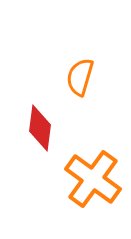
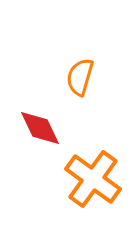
red diamond: rotated 33 degrees counterclockwise
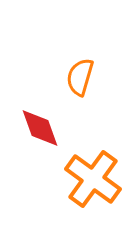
red diamond: rotated 6 degrees clockwise
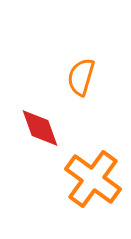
orange semicircle: moved 1 px right
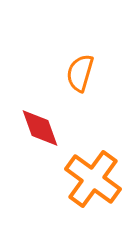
orange semicircle: moved 1 px left, 4 px up
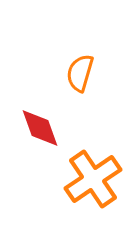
orange cross: rotated 20 degrees clockwise
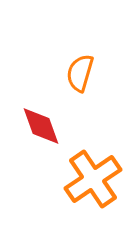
red diamond: moved 1 px right, 2 px up
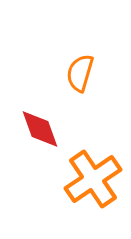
red diamond: moved 1 px left, 3 px down
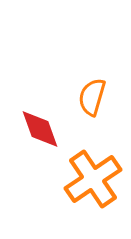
orange semicircle: moved 12 px right, 24 px down
